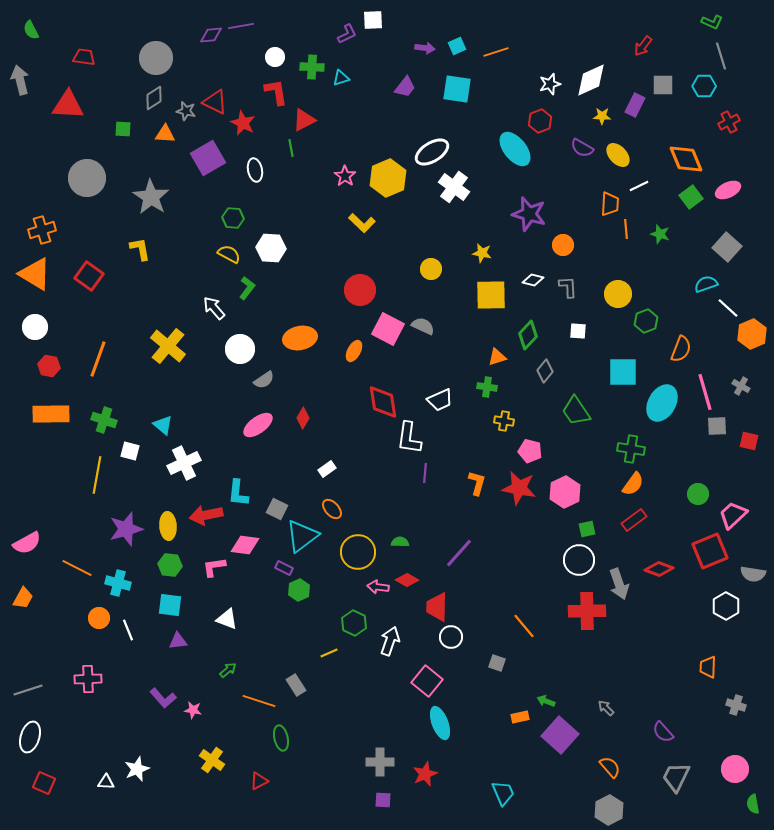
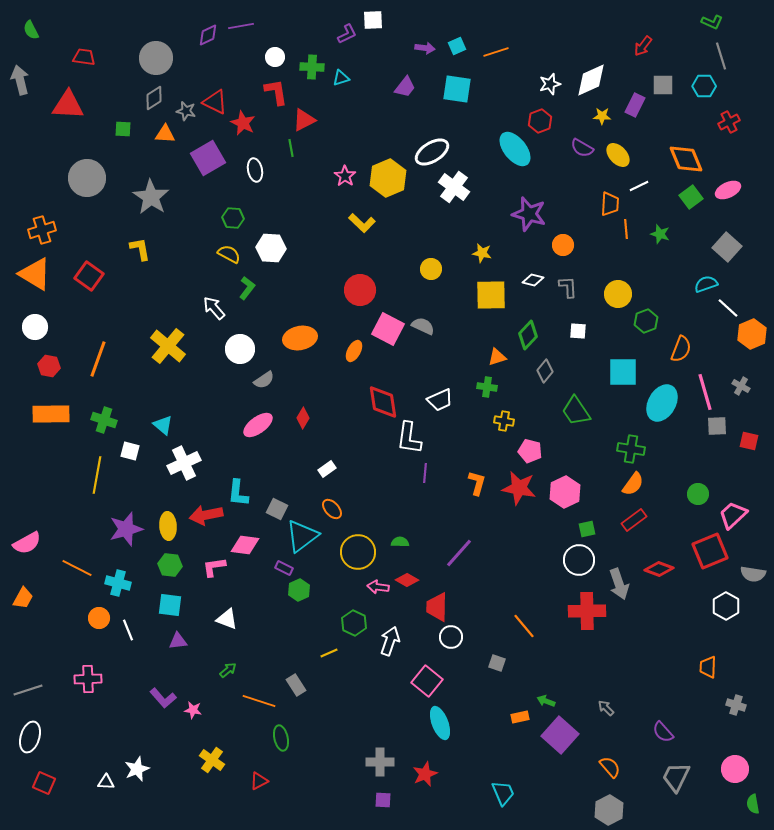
purple diamond at (211, 35): moved 3 px left; rotated 20 degrees counterclockwise
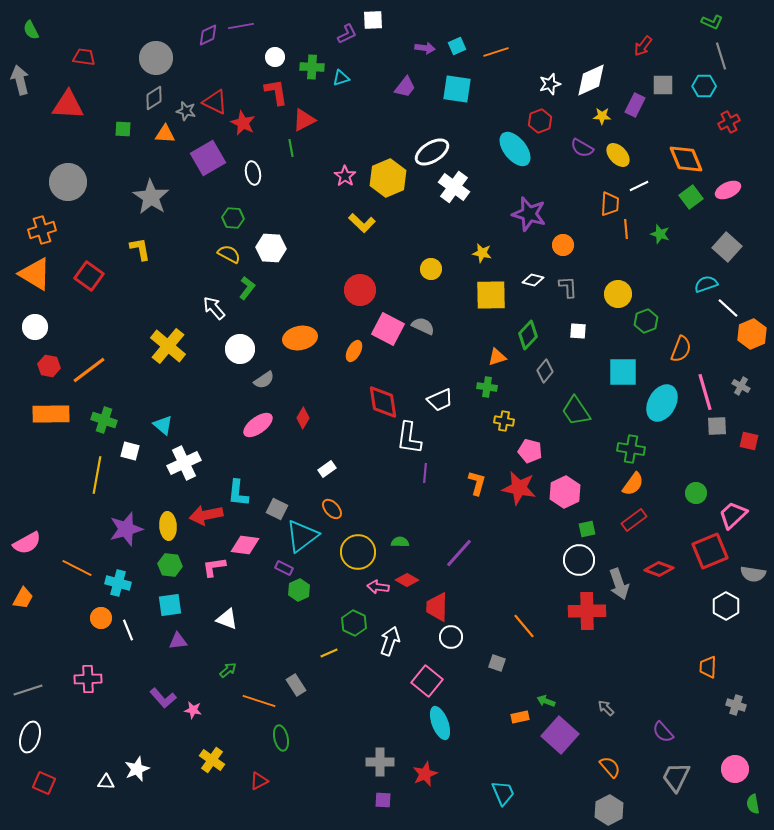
white ellipse at (255, 170): moved 2 px left, 3 px down
gray circle at (87, 178): moved 19 px left, 4 px down
orange line at (98, 359): moved 9 px left, 11 px down; rotated 33 degrees clockwise
green circle at (698, 494): moved 2 px left, 1 px up
cyan square at (170, 605): rotated 15 degrees counterclockwise
orange circle at (99, 618): moved 2 px right
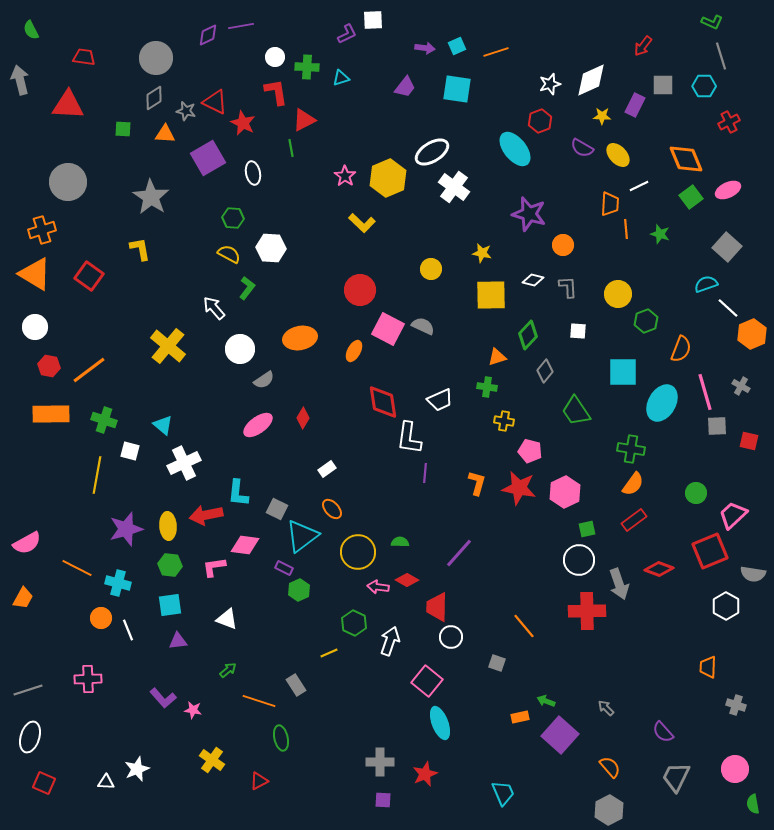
green cross at (312, 67): moved 5 px left
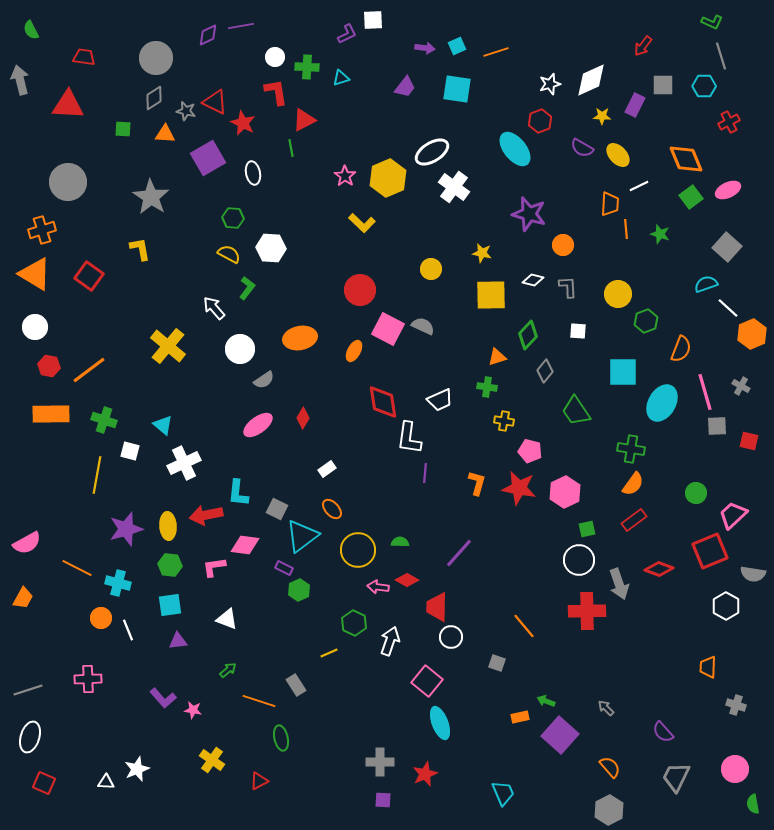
yellow circle at (358, 552): moved 2 px up
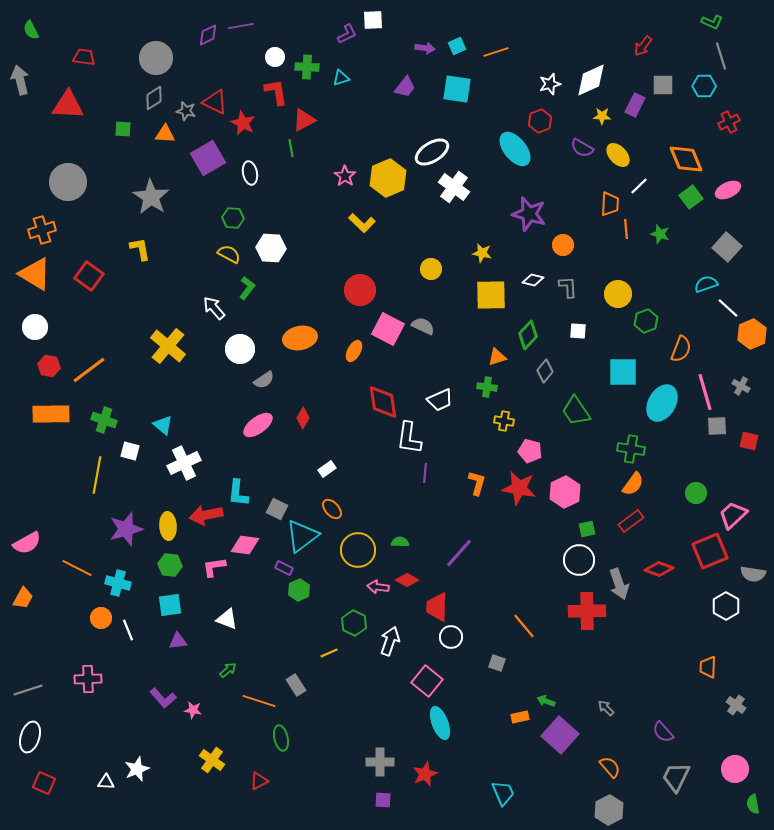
white ellipse at (253, 173): moved 3 px left
white line at (639, 186): rotated 18 degrees counterclockwise
red rectangle at (634, 520): moved 3 px left, 1 px down
gray cross at (736, 705): rotated 18 degrees clockwise
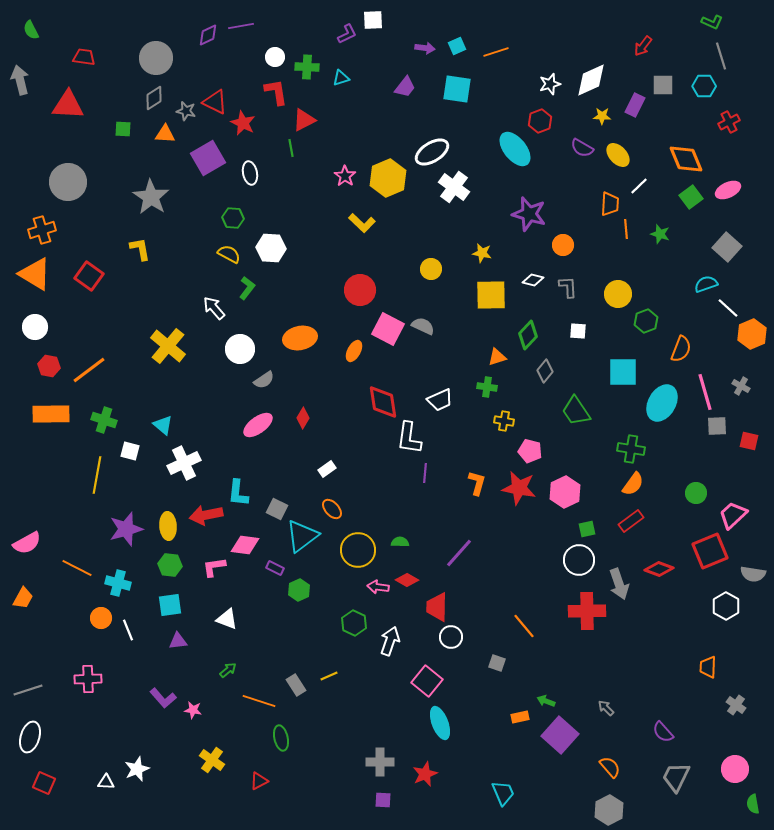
purple rectangle at (284, 568): moved 9 px left
yellow line at (329, 653): moved 23 px down
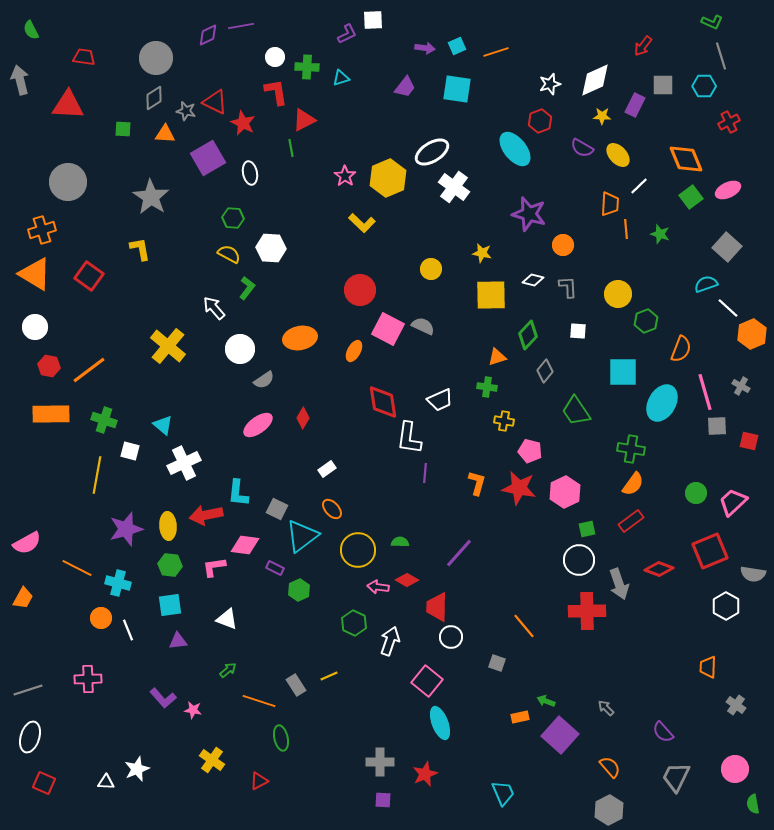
white diamond at (591, 80): moved 4 px right
pink trapezoid at (733, 515): moved 13 px up
